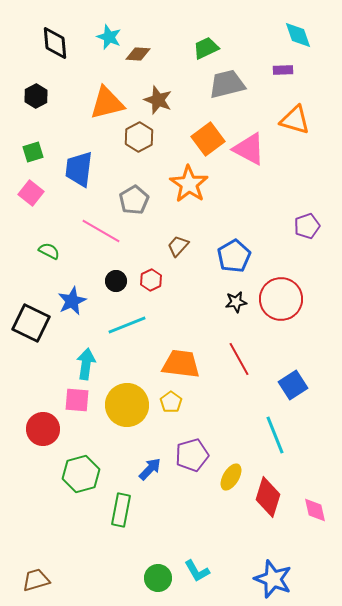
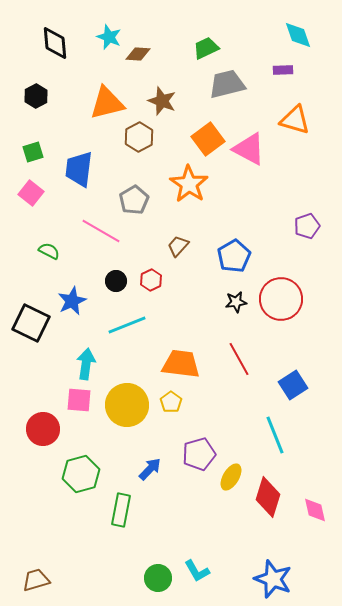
brown star at (158, 100): moved 4 px right, 1 px down
pink square at (77, 400): moved 2 px right
purple pentagon at (192, 455): moved 7 px right, 1 px up
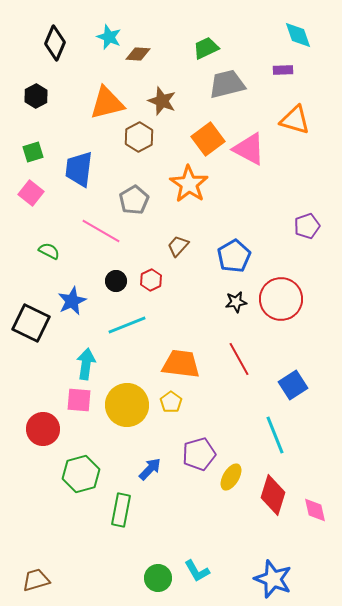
black diamond at (55, 43): rotated 28 degrees clockwise
red diamond at (268, 497): moved 5 px right, 2 px up
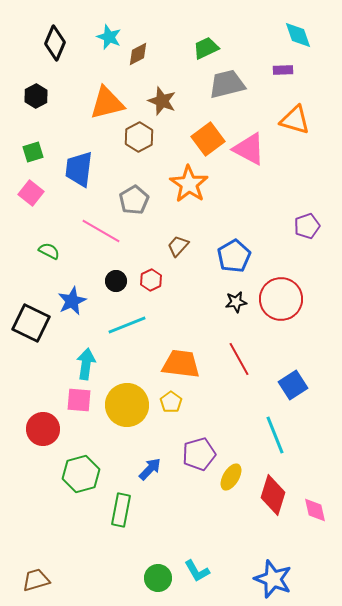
brown diamond at (138, 54): rotated 30 degrees counterclockwise
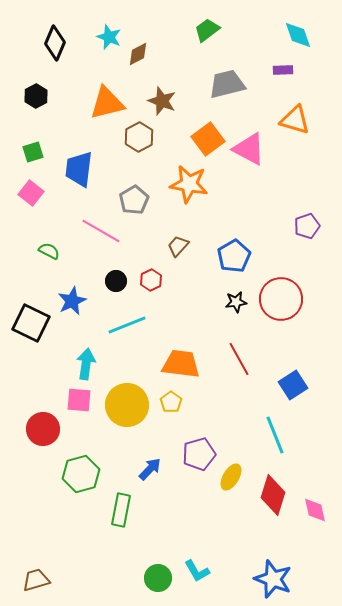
green trapezoid at (206, 48): moved 1 px right, 18 px up; rotated 12 degrees counterclockwise
orange star at (189, 184): rotated 24 degrees counterclockwise
